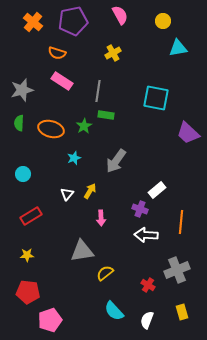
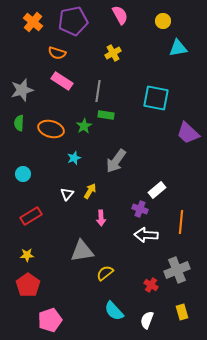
red cross: moved 3 px right
red pentagon: moved 7 px up; rotated 30 degrees clockwise
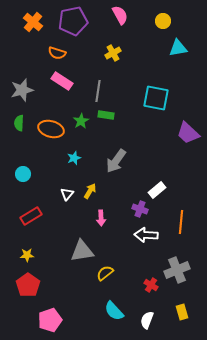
green star: moved 3 px left, 5 px up
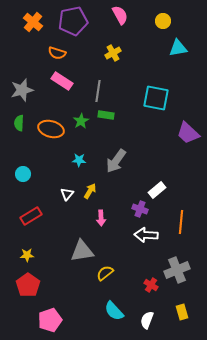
cyan star: moved 5 px right, 2 px down; rotated 24 degrees clockwise
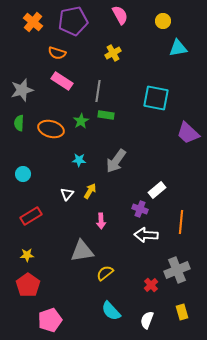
pink arrow: moved 3 px down
red cross: rotated 16 degrees clockwise
cyan semicircle: moved 3 px left
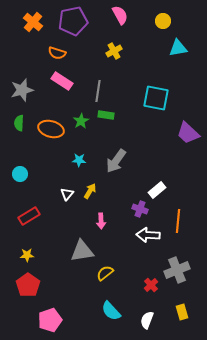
yellow cross: moved 1 px right, 2 px up
cyan circle: moved 3 px left
red rectangle: moved 2 px left
orange line: moved 3 px left, 1 px up
white arrow: moved 2 px right
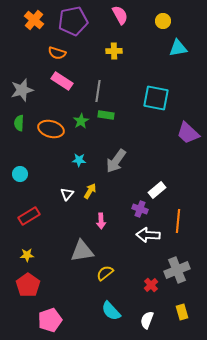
orange cross: moved 1 px right, 2 px up
yellow cross: rotated 28 degrees clockwise
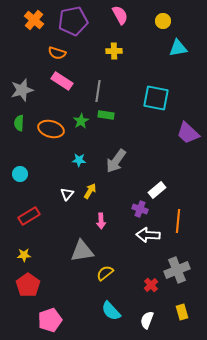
yellow star: moved 3 px left
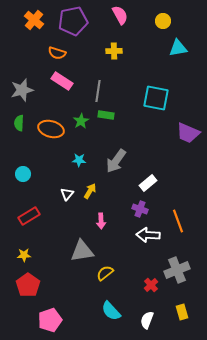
purple trapezoid: rotated 20 degrees counterclockwise
cyan circle: moved 3 px right
white rectangle: moved 9 px left, 7 px up
orange line: rotated 25 degrees counterclockwise
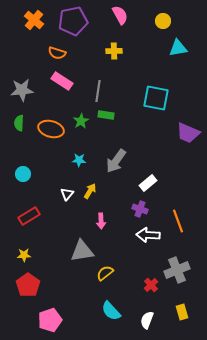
gray star: rotated 10 degrees clockwise
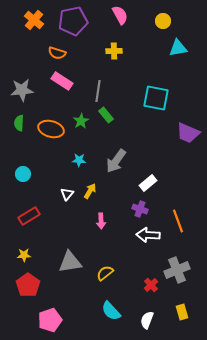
green rectangle: rotated 42 degrees clockwise
gray triangle: moved 12 px left, 11 px down
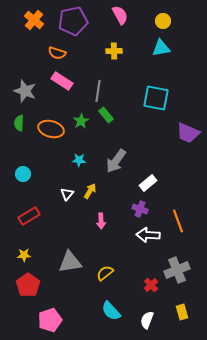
cyan triangle: moved 17 px left
gray star: moved 3 px right, 1 px down; rotated 25 degrees clockwise
